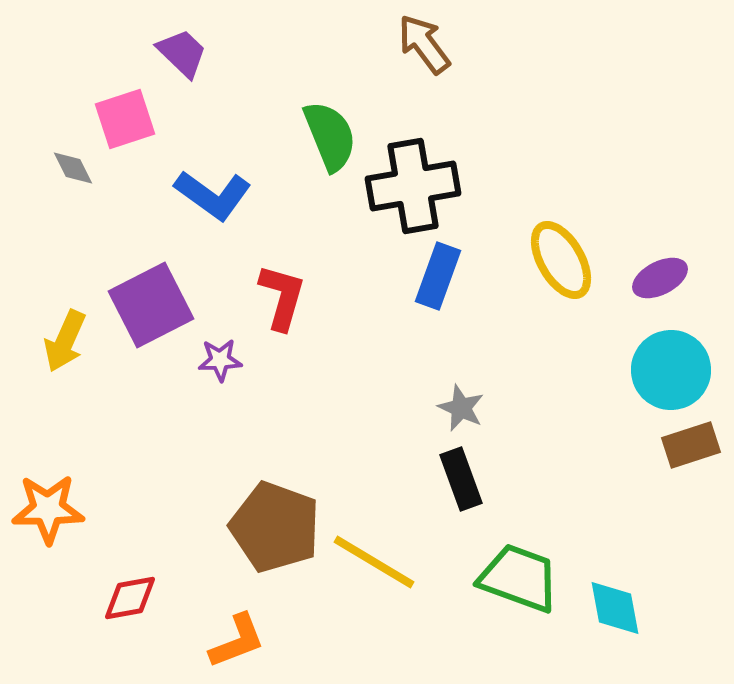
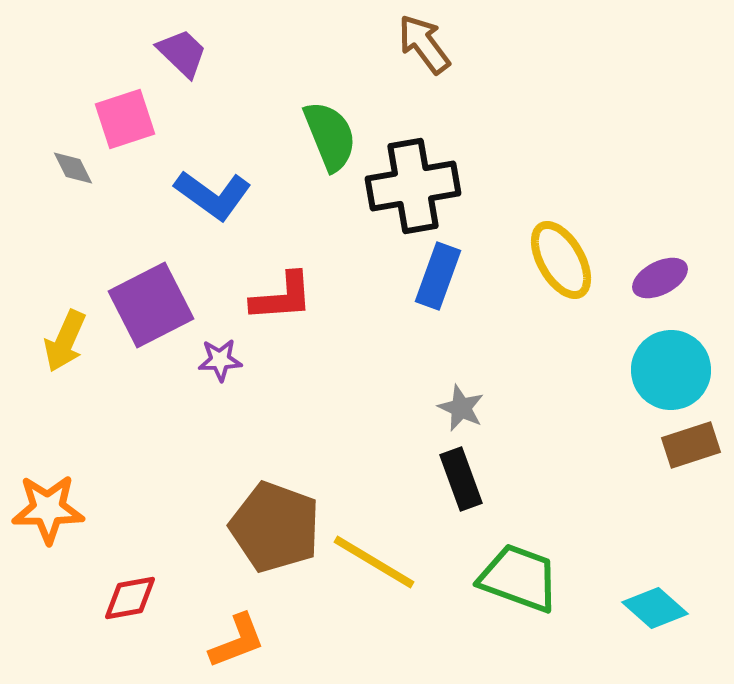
red L-shape: rotated 70 degrees clockwise
cyan diamond: moved 40 px right; rotated 38 degrees counterclockwise
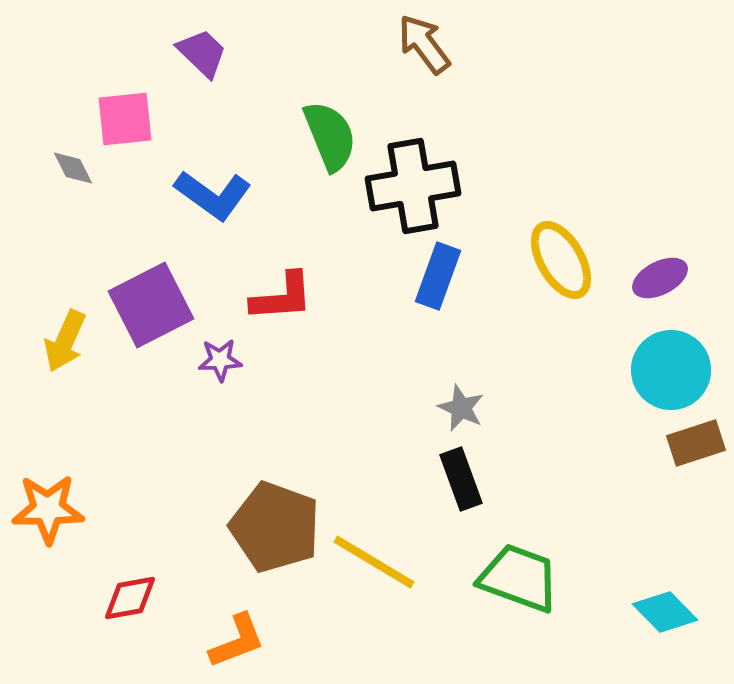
purple trapezoid: moved 20 px right
pink square: rotated 12 degrees clockwise
brown rectangle: moved 5 px right, 2 px up
cyan diamond: moved 10 px right, 4 px down; rotated 4 degrees clockwise
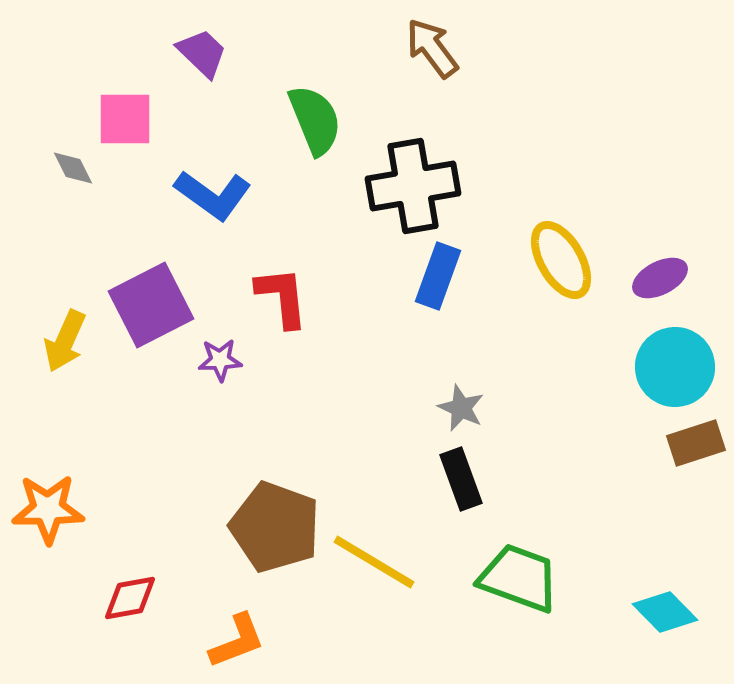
brown arrow: moved 8 px right, 4 px down
pink square: rotated 6 degrees clockwise
green semicircle: moved 15 px left, 16 px up
red L-shape: rotated 92 degrees counterclockwise
cyan circle: moved 4 px right, 3 px up
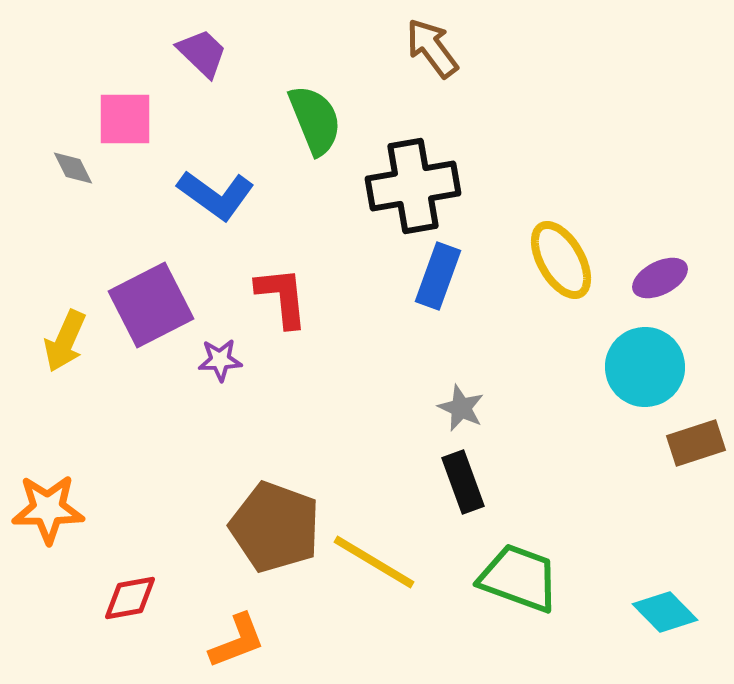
blue L-shape: moved 3 px right
cyan circle: moved 30 px left
black rectangle: moved 2 px right, 3 px down
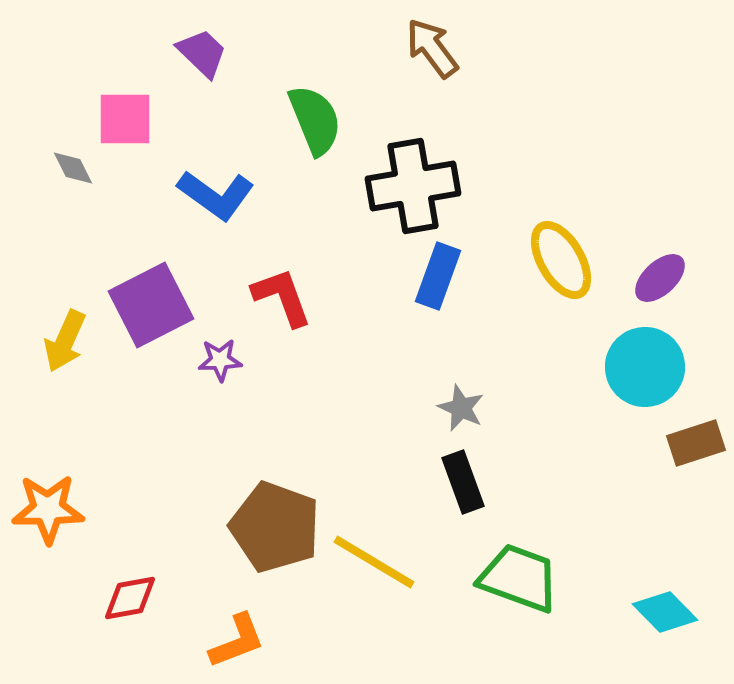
purple ellipse: rotated 16 degrees counterclockwise
red L-shape: rotated 14 degrees counterclockwise
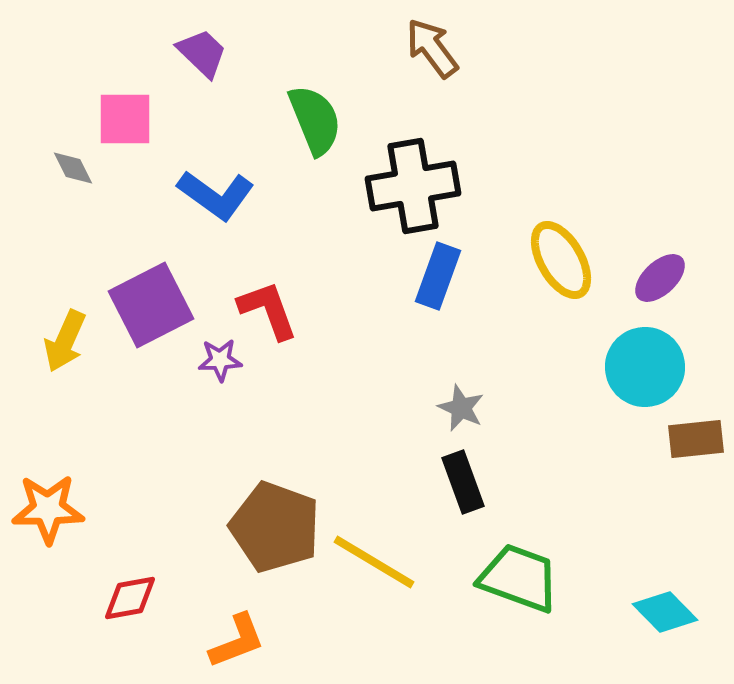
red L-shape: moved 14 px left, 13 px down
brown rectangle: moved 4 px up; rotated 12 degrees clockwise
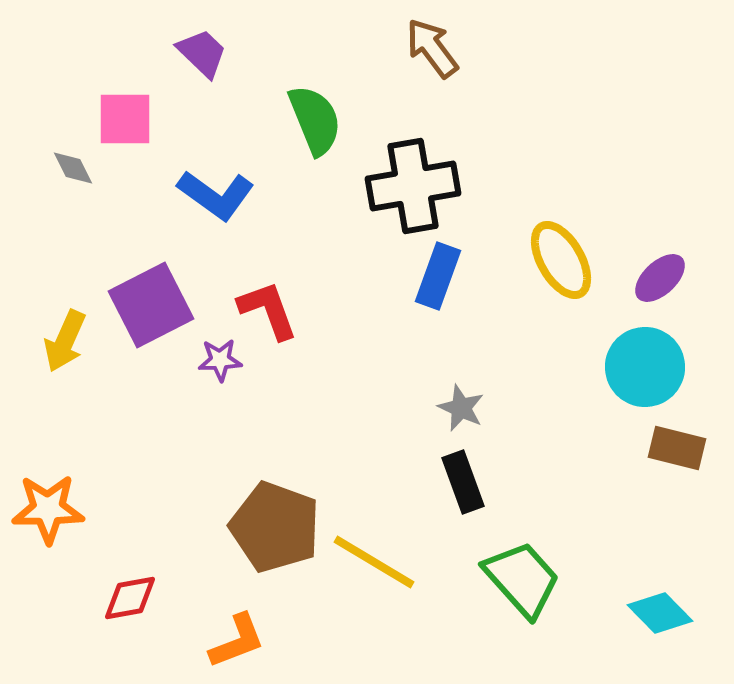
brown rectangle: moved 19 px left, 9 px down; rotated 20 degrees clockwise
green trapezoid: moved 3 px right, 1 px down; rotated 28 degrees clockwise
cyan diamond: moved 5 px left, 1 px down
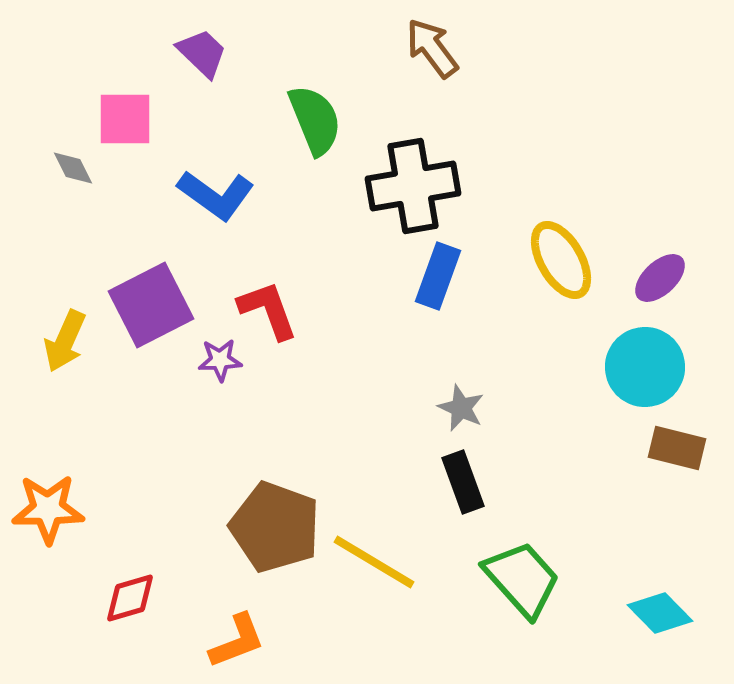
red diamond: rotated 6 degrees counterclockwise
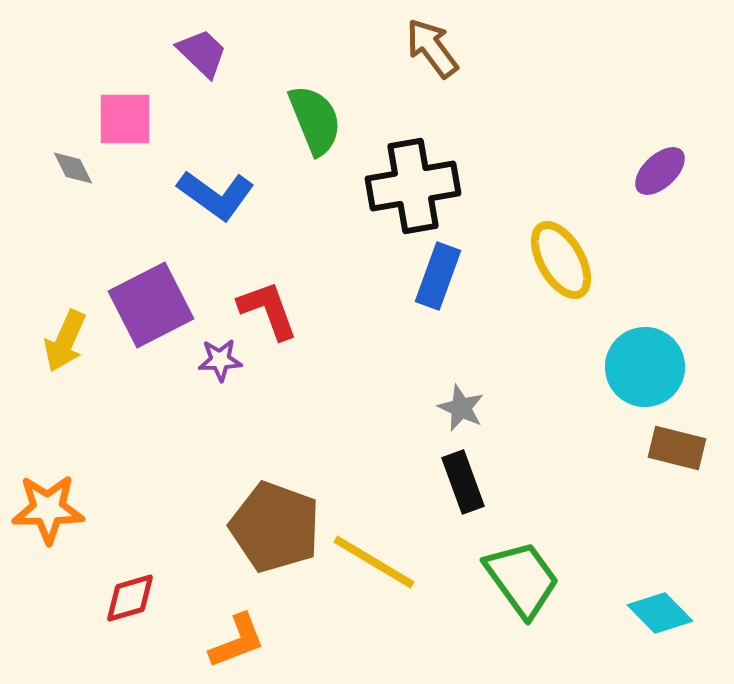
purple ellipse: moved 107 px up
green trapezoid: rotated 6 degrees clockwise
